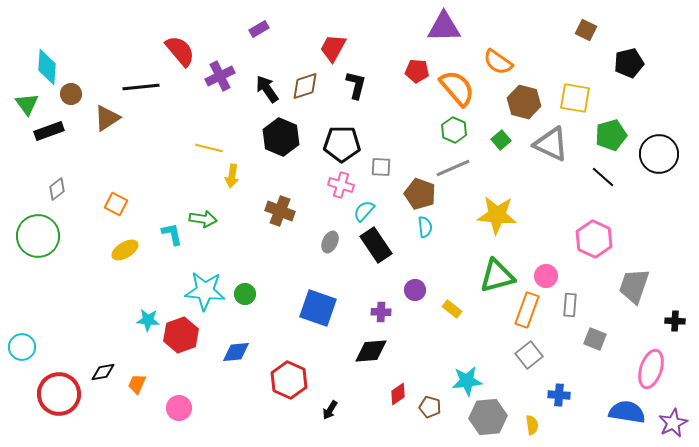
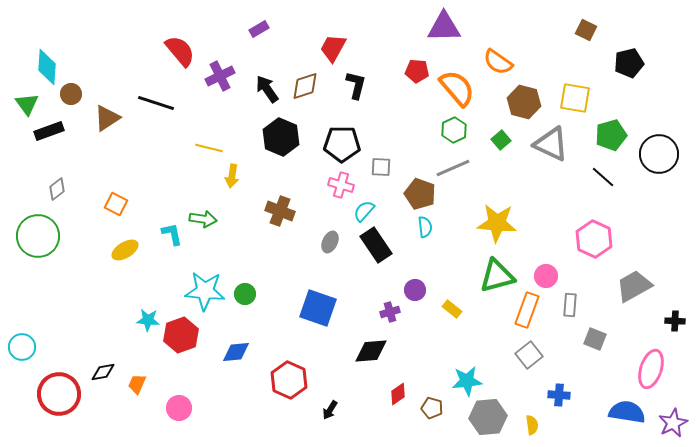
black line at (141, 87): moved 15 px right, 16 px down; rotated 24 degrees clockwise
green hexagon at (454, 130): rotated 10 degrees clockwise
yellow star at (497, 215): moved 8 px down
gray trapezoid at (634, 286): rotated 42 degrees clockwise
purple cross at (381, 312): moved 9 px right; rotated 18 degrees counterclockwise
brown pentagon at (430, 407): moved 2 px right, 1 px down
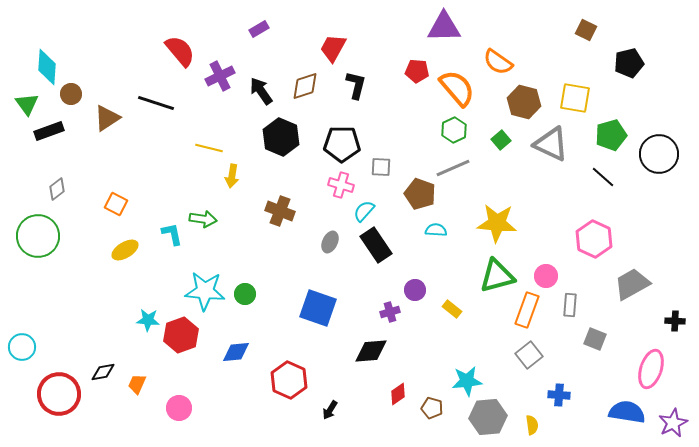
black arrow at (267, 89): moved 6 px left, 2 px down
cyan semicircle at (425, 227): moved 11 px right, 3 px down; rotated 80 degrees counterclockwise
gray trapezoid at (634, 286): moved 2 px left, 2 px up
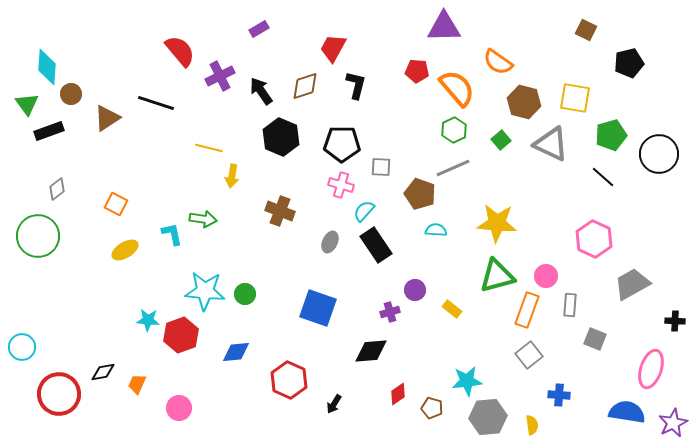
black arrow at (330, 410): moved 4 px right, 6 px up
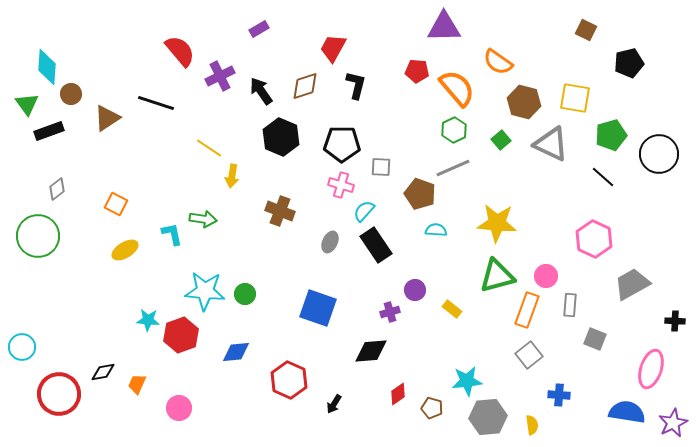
yellow line at (209, 148): rotated 20 degrees clockwise
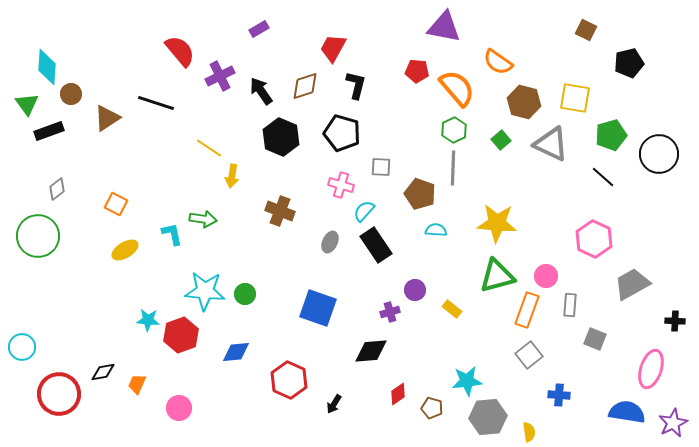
purple triangle at (444, 27): rotated 12 degrees clockwise
black pentagon at (342, 144): moved 11 px up; rotated 15 degrees clockwise
gray line at (453, 168): rotated 64 degrees counterclockwise
yellow semicircle at (532, 425): moved 3 px left, 7 px down
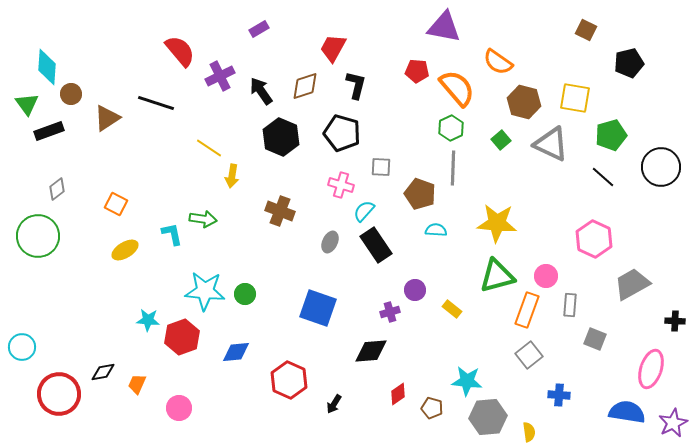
green hexagon at (454, 130): moved 3 px left, 2 px up
black circle at (659, 154): moved 2 px right, 13 px down
red hexagon at (181, 335): moved 1 px right, 2 px down
cyan star at (467, 381): rotated 12 degrees clockwise
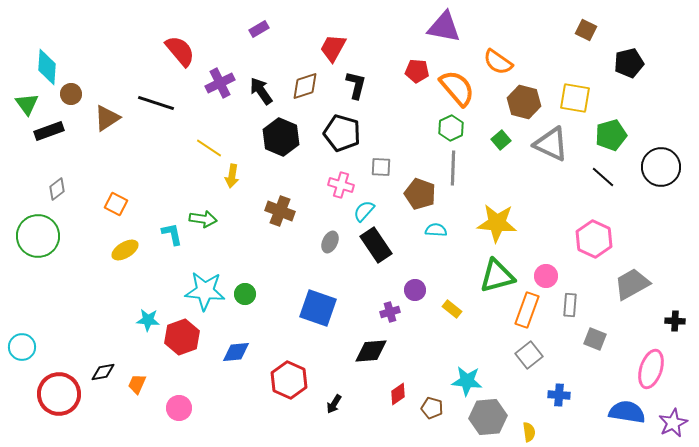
purple cross at (220, 76): moved 7 px down
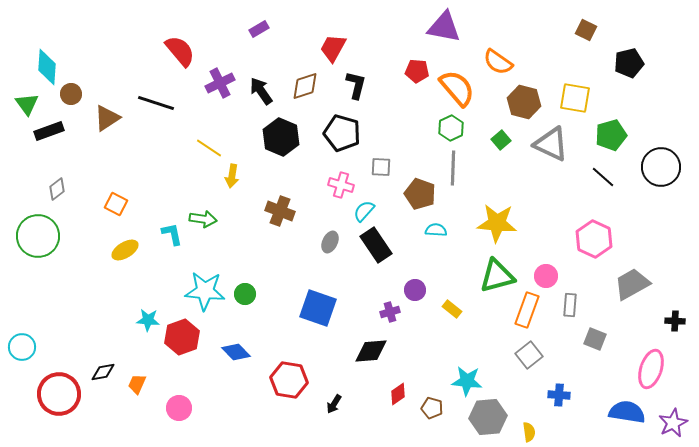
blue diamond at (236, 352): rotated 52 degrees clockwise
red hexagon at (289, 380): rotated 15 degrees counterclockwise
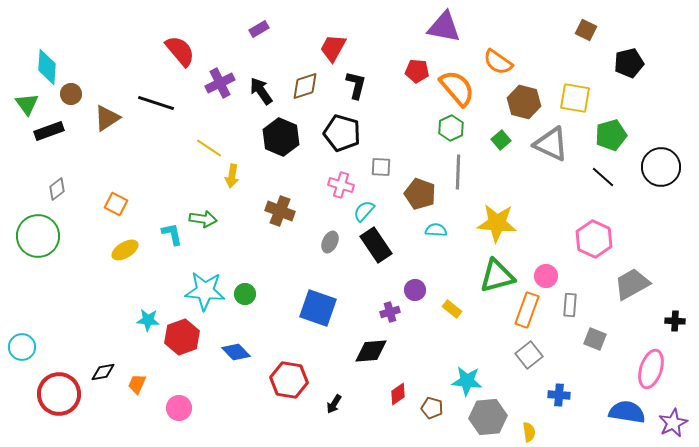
gray line at (453, 168): moved 5 px right, 4 px down
